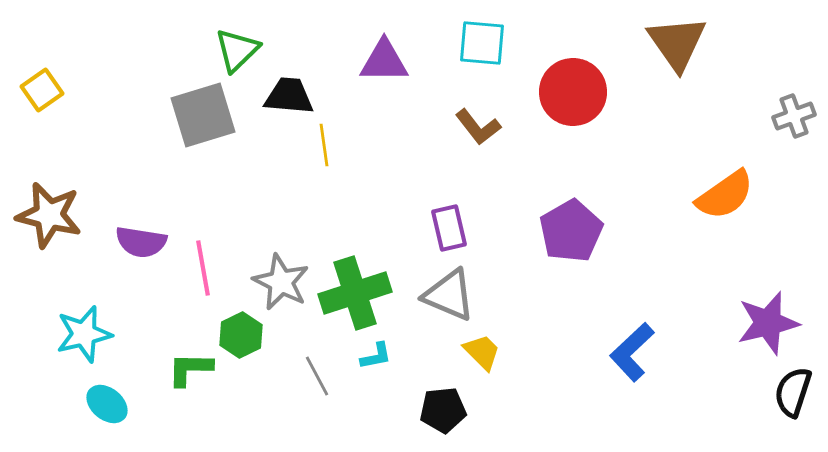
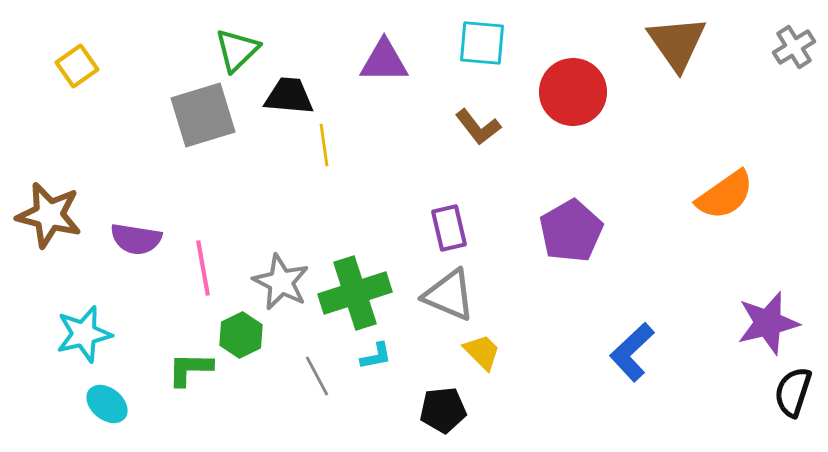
yellow square: moved 35 px right, 24 px up
gray cross: moved 69 px up; rotated 12 degrees counterclockwise
purple semicircle: moved 5 px left, 3 px up
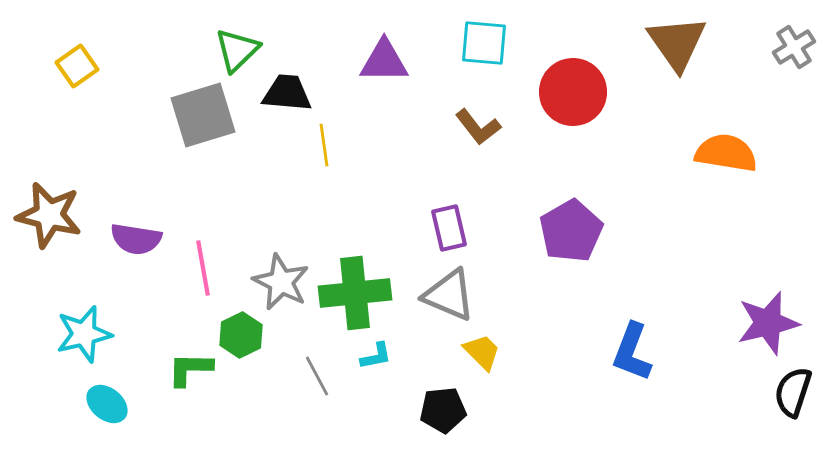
cyan square: moved 2 px right
black trapezoid: moved 2 px left, 3 px up
orange semicircle: moved 1 px right, 42 px up; rotated 136 degrees counterclockwise
green cross: rotated 12 degrees clockwise
blue L-shape: rotated 26 degrees counterclockwise
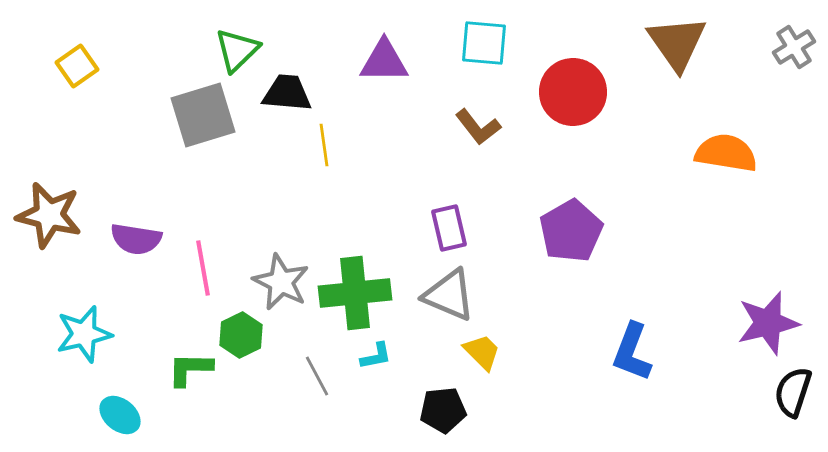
cyan ellipse: moved 13 px right, 11 px down
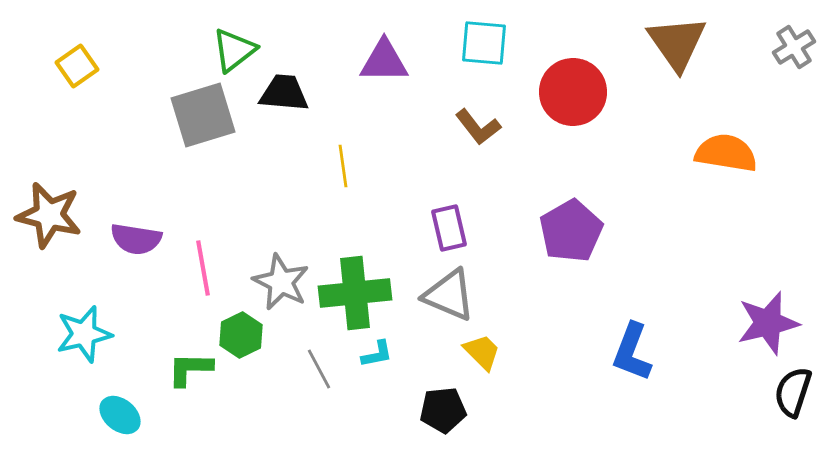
green triangle: moved 3 px left; rotated 6 degrees clockwise
black trapezoid: moved 3 px left
yellow line: moved 19 px right, 21 px down
cyan L-shape: moved 1 px right, 2 px up
gray line: moved 2 px right, 7 px up
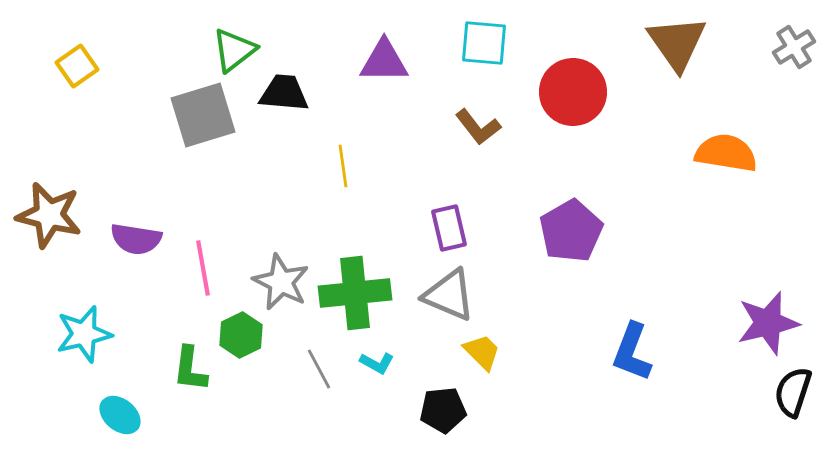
cyan L-shape: moved 9 px down; rotated 40 degrees clockwise
green L-shape: rotated 84 degrees counterclockwise
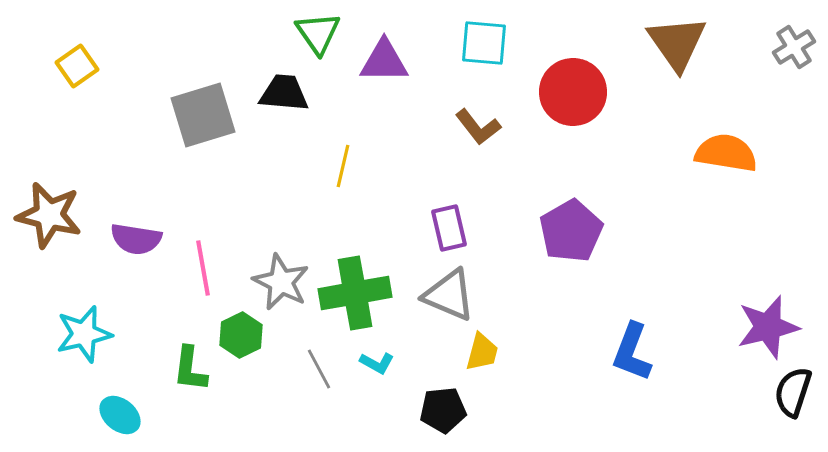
green triangle: moved 84 px right, 17 px up; rotated 27 degrees counterclockwise
yellow line: rotated 21 degrees clockwise
green cross: rotated 4 degrees counterclockwise
purple star: moved 4 px down
yellow trapezoid: rotated 60 degrees clockwise
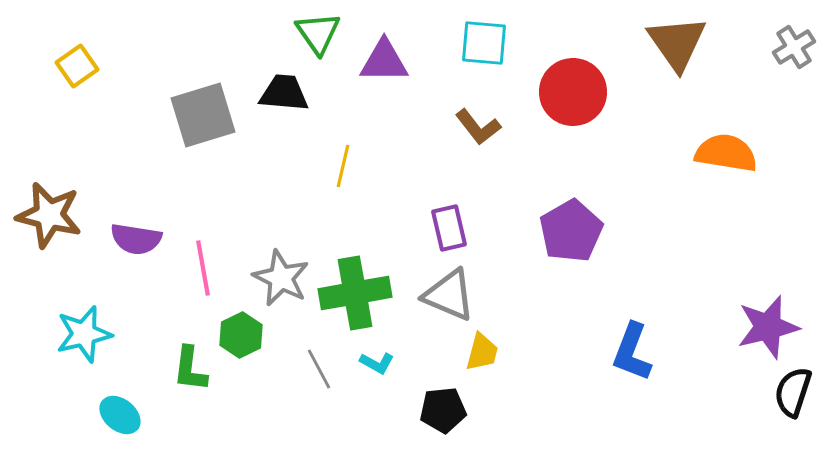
gray star: moved 4 px up
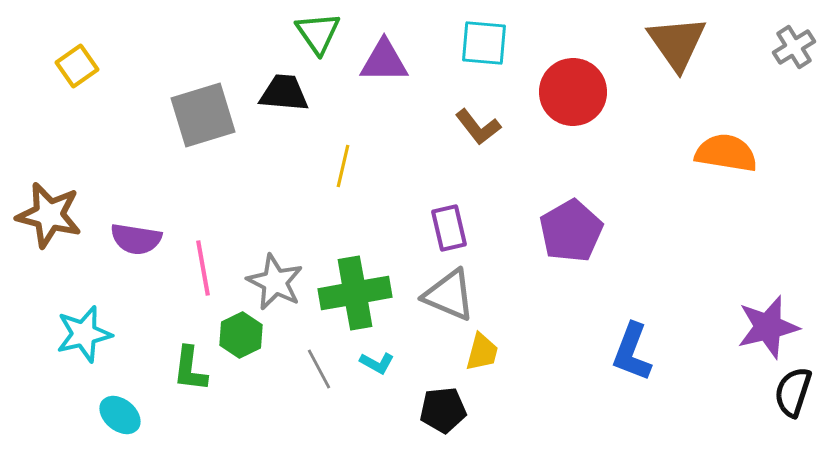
gray star: moved 6 px left, 4 px down
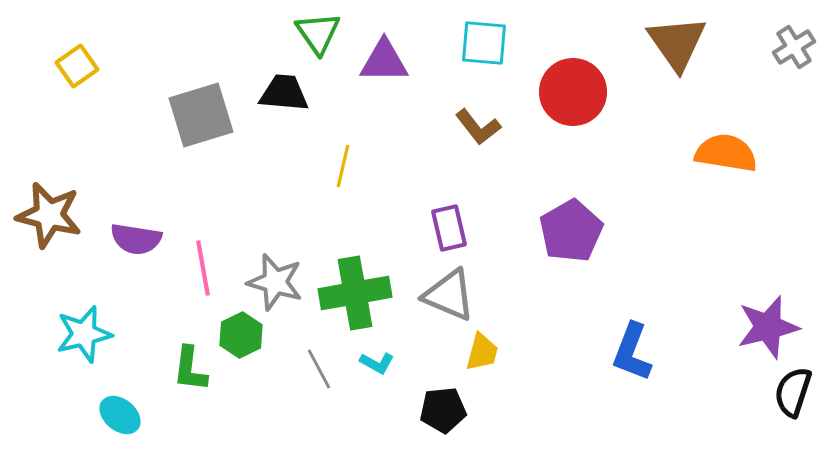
gray square: moved 2 px left
gray star: rotated 10 degrees counterclockwise
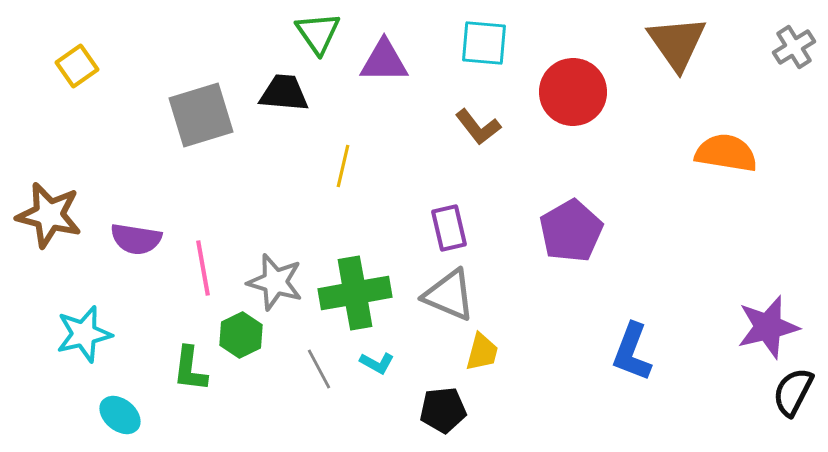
black semicircle: rotated 9 degrees clockwise
